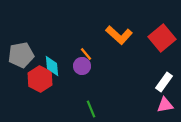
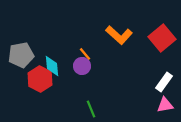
orange line: moved 1 px left
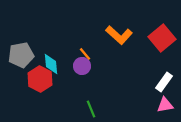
cyan diamond: moved 1 px left, 2 px up
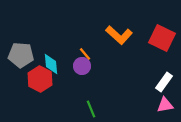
red square: rotated 24 degrees counterclockwise
gray pentagon: rotated 15 degrees clockwise
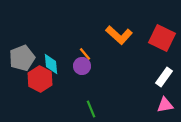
gray pentagon: moved 1 px right, 3 px down; rotated 25 degrees counterclockwise
white rectangle: moved 5 px up
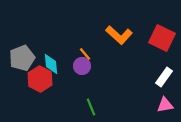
green line: moved 2 px up
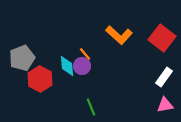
red square: rotated 12 degrees clockwise
cyan diamond: moved 16 px right, 2 px down
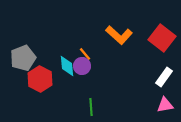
gray pentagon: moved 1 px right
green line: rotated 18 degrees clockwise
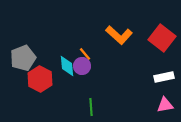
white rectangle: rotated 42 degrees clockwise
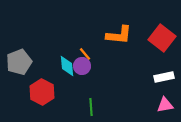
orange L-shape: rotated 36 degrees counterclockwise
gray pentagon: moved 4 px left, 4 px down
red hexagon: moved 2 px right, 13 px down
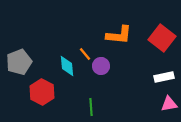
purple circle: moved 19 px right
pink triangle: moved 4 px right, 1 px up
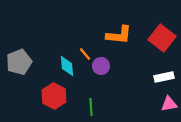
red hexagon: moved 12 px right, 4 px down
